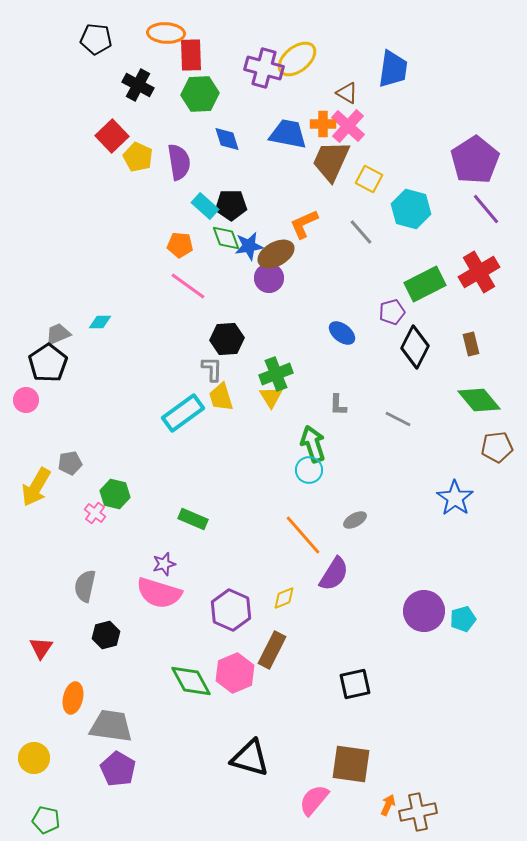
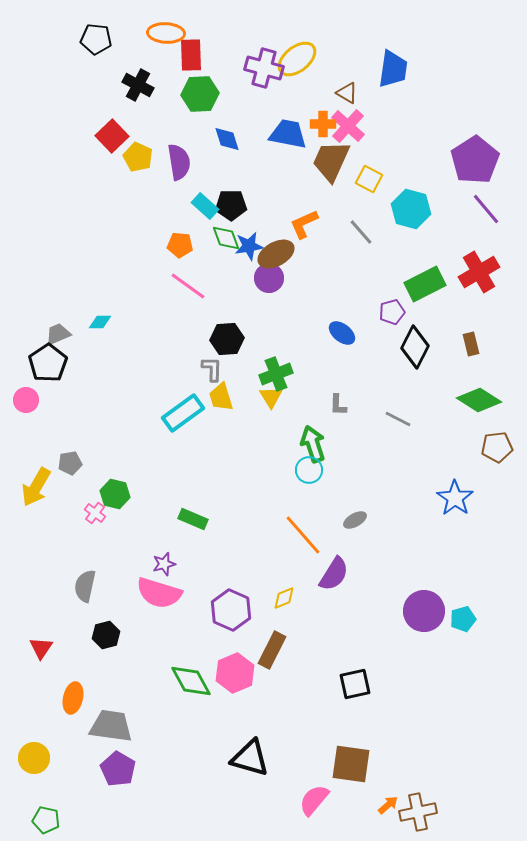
green diamond at (479, 400): rotated 18 degrees counterclockwise
orange arrow at (388, 805): rotated 25 degrees clockwise
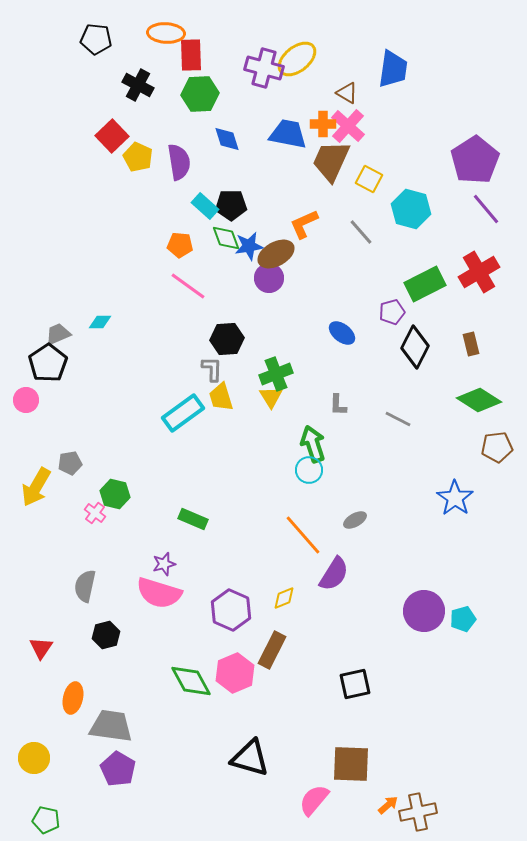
brown square at (351, 764): rotated 6 degrees counterclockwise
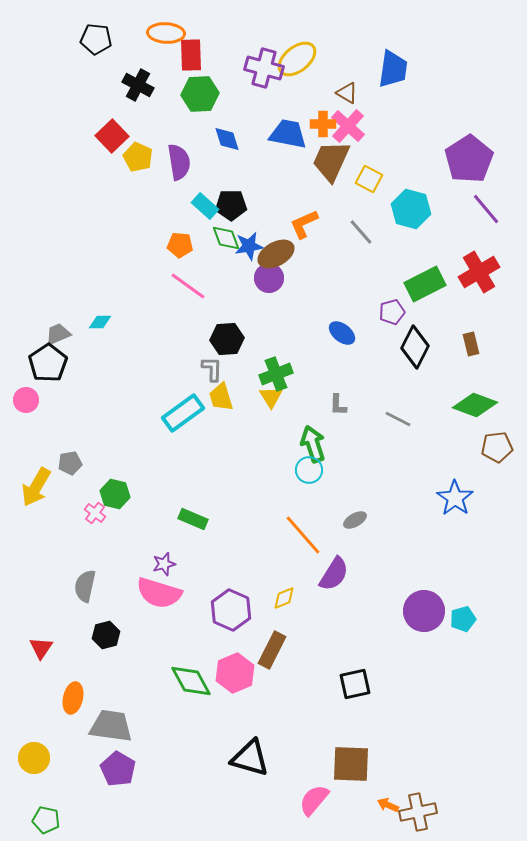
purple pentagon at (475, 160): moved 6 px left, 1 px up
green diamond at (479, 400): moved 4 px left, 5 px down; rotated 12 degrees counterclockwise
orange arrow at (388, 805): rotated 115 degrees counterclockwise
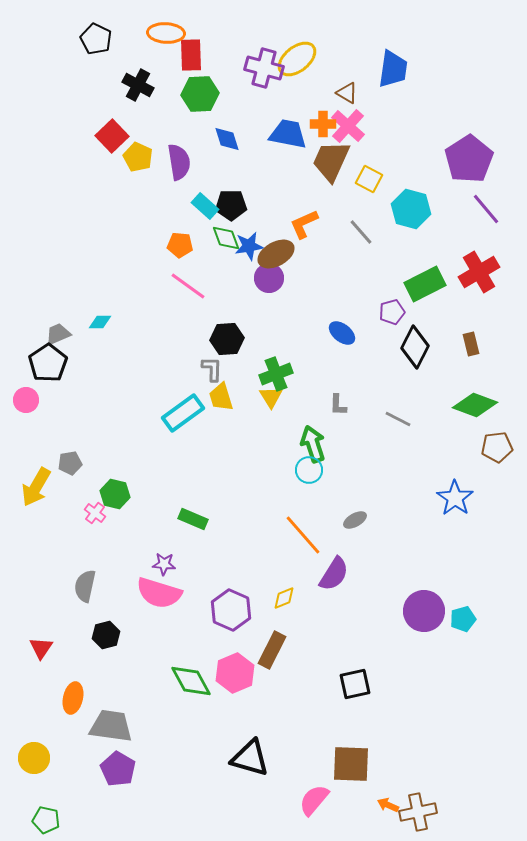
black pentagon at (96, 39): rotated 20 degrees clockwise
purple star at (164, 564): rotated 20 degrees clockwise
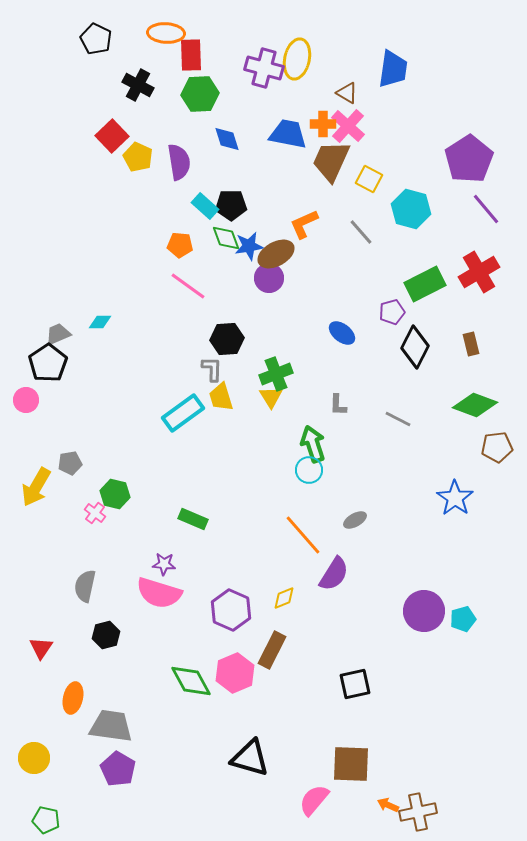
yellow ellipse at (297, 59): rotated 39 degrees counterclockwise
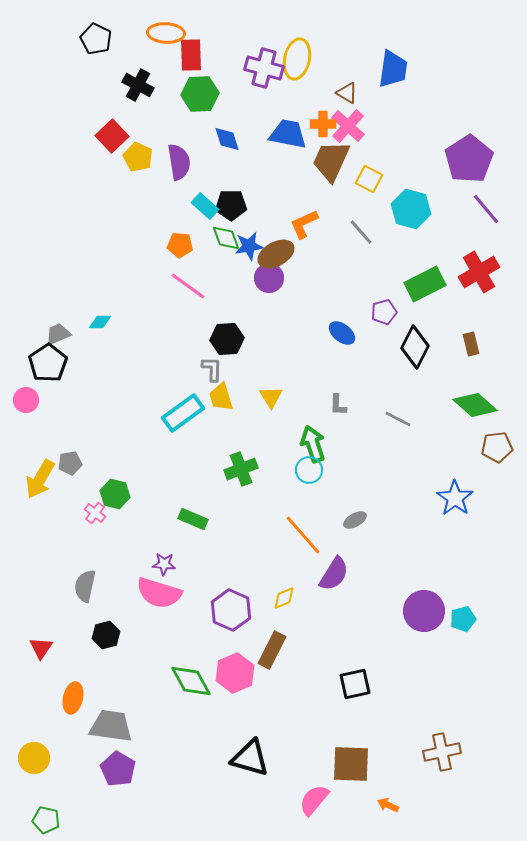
purple pentagon at (392, 312): moved 8 px left
green cross at (276, 374): moved 35 px left, 95 px down
green diamond at (475, 405): rotated 21 degrees clockwise
yellow arrow at (36, 487): moved 4 px right, 8 px up
brown cross at (418, 812): moved 24 px right, 60 px up
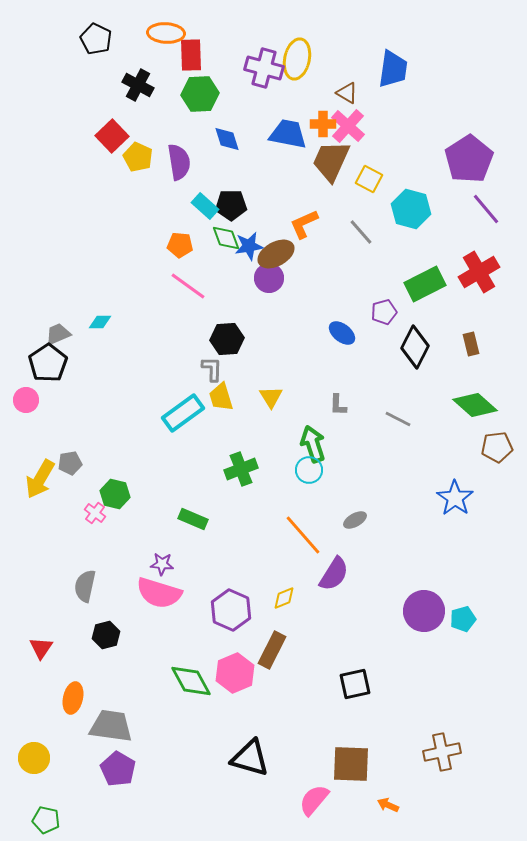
purple star at (164, 564): moved 2 px left
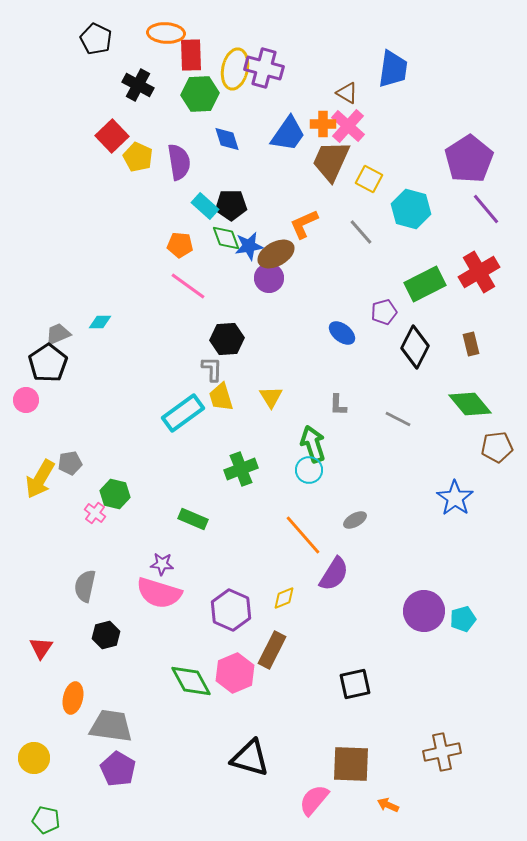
yellow ellipse at (297, 59): moved 62 px left, 10 px down
blue trapezoid at (288, 134): rotated 114 degrees clockwise
green diamond at (475, 405): moved 5 px left, 1 px up; rotated 9 degrees clockwise
